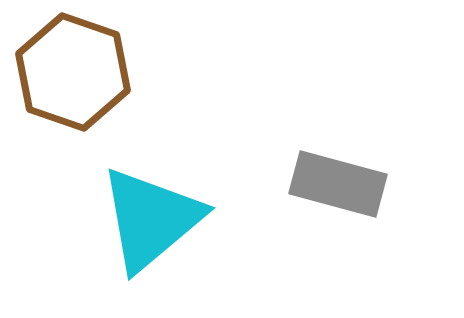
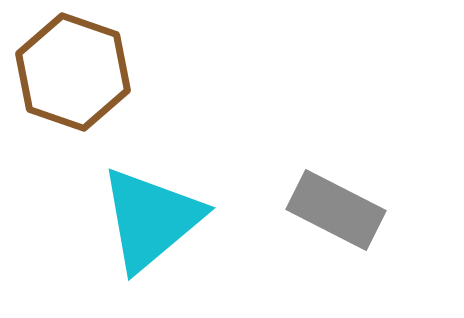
gray rectangle: moved 2 px left, 26 px down; rotated 12 degrees clockwise
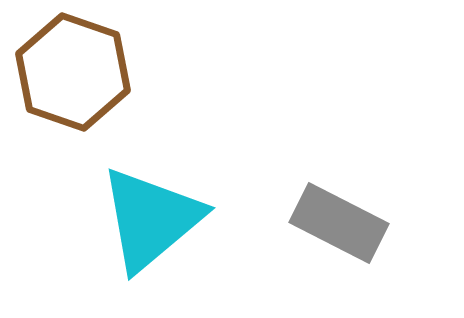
gray rectangle: moved 3 px right, 13 px down
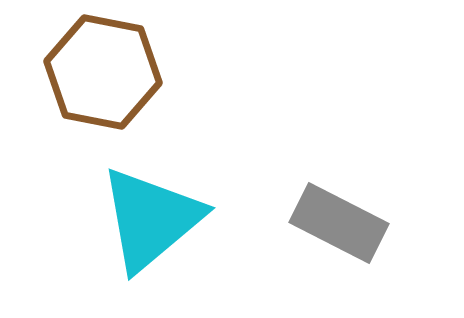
brown hexagon: moved 30 px right; rotated 8 degrees counterclockwise
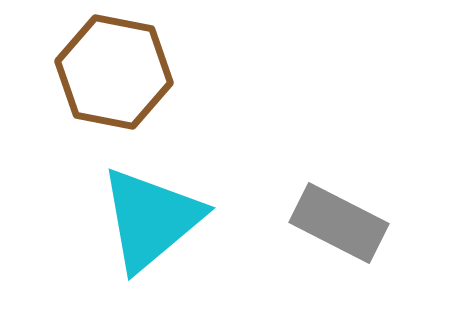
brown hexagon: moved 11 px right
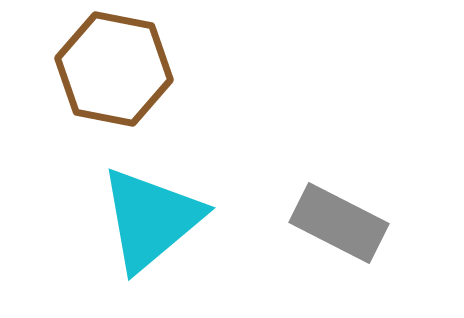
brown hexagon: moved 3 px up
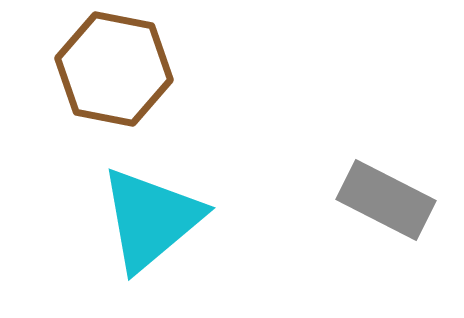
gray rectangle: moved 47 px right, 23 px up
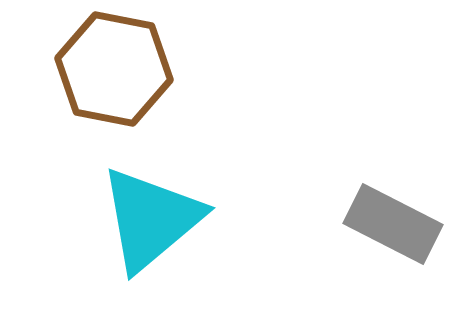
gray rectangle: moved 7 px right, 24 px down
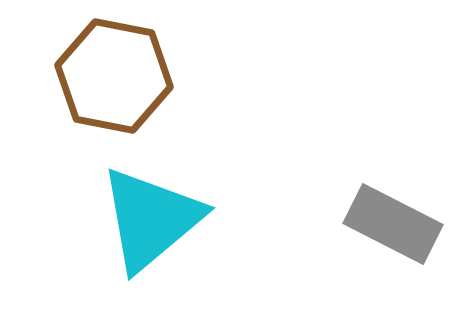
brown hexagon: moved 7 px down
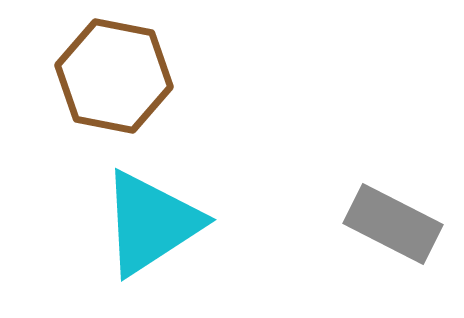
cyan triangle: moved 4 px down; rotated 7 degrees clockwise
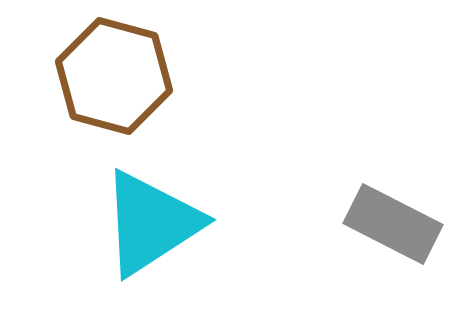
brown hexagon: rotated 4 degrees clockwise
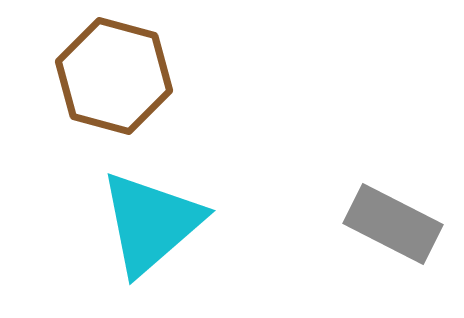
cyan triangle: rotated 8 degrees counterclockwise
